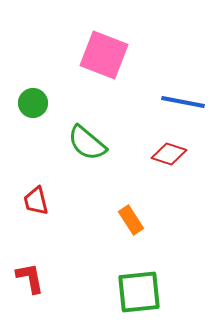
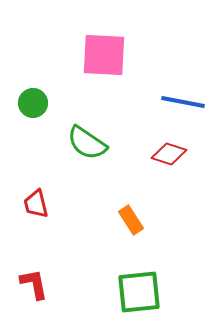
pink square: rotated 18 degrees counterclockwise
green semicircle: rotated 6 degrees counterclockwise
red trapezoid: moved 3 px down
red L-shape: moved 4 px right, 6 px down
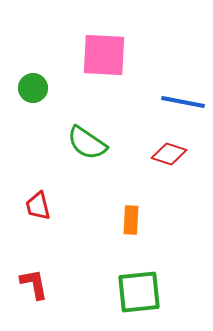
green circle: moved 15 px up
red trapezoid: moved 2 px right, 2 px down
orange rectangle: rotated 36 degrees clockwise
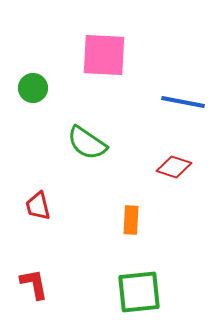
red diamond: moved 5 px right, 13 px down
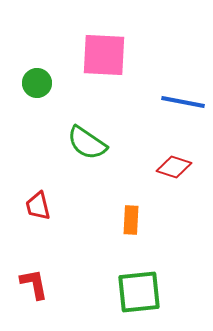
green circle: moved 4 px right, 5 px up
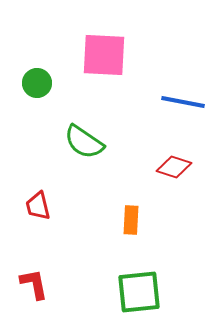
green semicircle: moved 3 px left, 1 px up
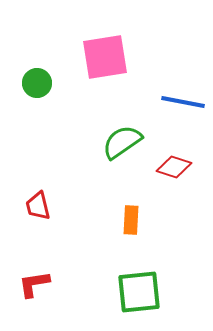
pink square: moved 1 px right, 2 px down; rotated 12 degrees counterclockwise
green semicircle: moved 38 px right; rotated 111 degrees clockwise
red L-shape: rotated 88 degrees counterclockwise
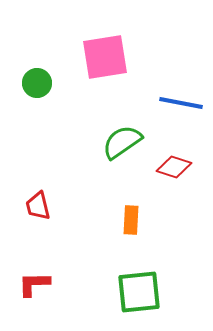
blue line: moved 2 px left, 1 px down
red L-shape: rotated 8 degrees clockwise
